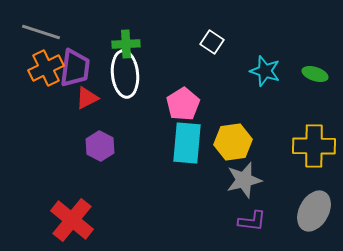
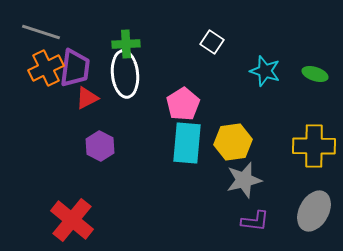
purple L-shape: moved 3 px right
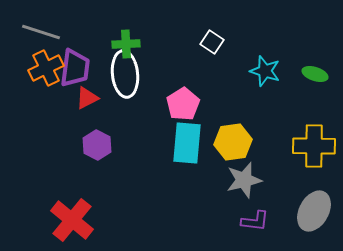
purple hexagon: moved 3 px left, 1 px up
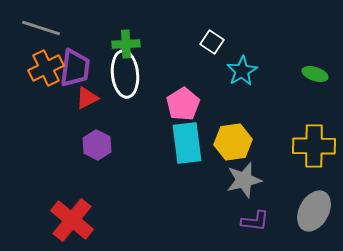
gray line: moved 4 px up
cyan star: moved 23 px left; rotated 24 degrees clockwise
cyan rectangle: rotated 12 degrees counterclockwise
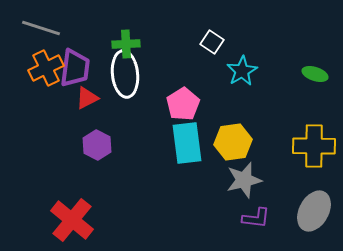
purple L-shape: moved 1 px right, 3 px up
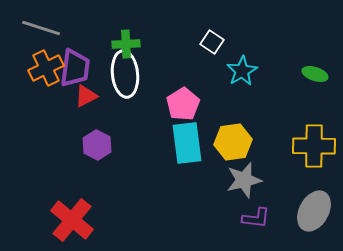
red triangle: moved 1 px left, 2 px up
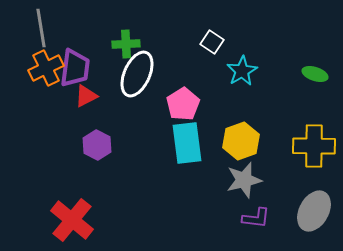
gray line: rotated 63 degrees clockwise
white ellipse: moved 12 px right; rotated 30 degrees clockwise
yellow hexagon: moved 8 px right, 1 px up; rotated 12 degrees counterclockwise
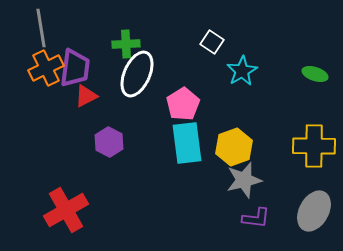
yellow hexagon: moved 7 px left, 6 px down
purple hexagon: moved 12 px right, 3 px up
red cross: moved 6 px left, 10 px up; rotated 21 degrees clockwise
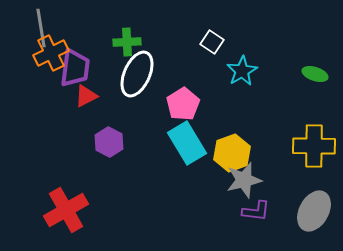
green cross: moved 1 px right, 2 px up
orange cross: moved 5 px right, 15 px up
cyan rectangle: rotated 24 degrees counterclockwise
yellow hexagon: moved 2 px left, 6 px down
purple L-shape: moved 7 px up
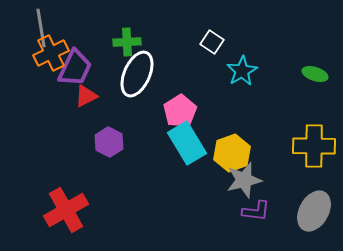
purple trapezoid: rotated 18 degrees clockwise
pink pentagon: moved 3 px left, 7 px down
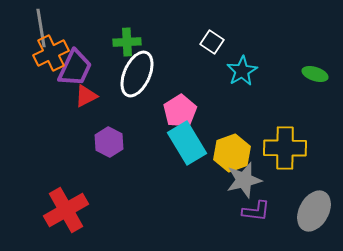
yellow cross: moved 29 px left, 2 px down
